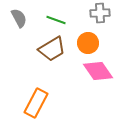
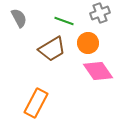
gray cross: rotated 18 degrees counterclockwise
green line: moved 8 px right, 1 px down
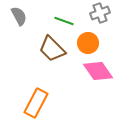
gray semicircle: moved 2 px up
brown trapezoid: rotated 76 degrees clockwise
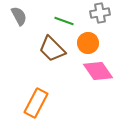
gray cross: rotated 12 degrees clockwise
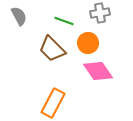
orange rectangle: moved 17 px right
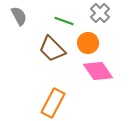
gray cross: rotated 36 degrees counterclockwise
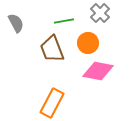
gray semicircle: moved 3 px left, 7 px down
green line: rotated 30 degrees counterclockwise
brown trapezoid: rotated 24 degrees clockwise
pink diamond: rotated 44 degrees counterclockwise
orange rectangle: moved 1 px left
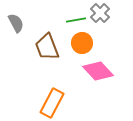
green line: moved 12 px right, 1 px up
orange circle: moved 6 px left
brown trapezoid: moved 5 px left, 2 px up
pink diamond: rotated 36 degrees clockwise
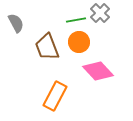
orange circle: moved 3 px left, 1 px up
orange rectangle: moved 3 px right, 7 px up
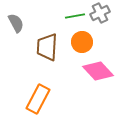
gray cross: rotated 18 degrees clockwise
green line: moved 1 px left, 4 px up
orange circle: moved 3 px right
brown trapezoid: rotated 24 degrees clockwise
orange rectangle: moved 17 px left, 3 px down
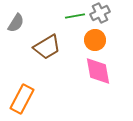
gray semicircle: rotated 60 degrees clockwise
orange circle: moved 13 px right, 2 px up
brown trapezoid: rotated 124 degrees counterclockwise
pink diamond: rotated 32 degrees clockwise
orange rectangle: moved 16 px left
